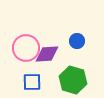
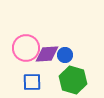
blue circle: moved 12 px left, 14 px down
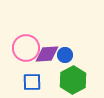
green hexagon: rotated 16 degrees clockwise
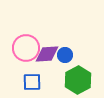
green hexagon: moved 5 px right
